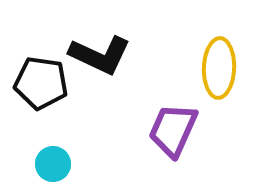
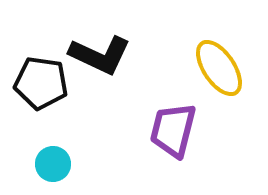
yellow ellipse: rotated 36 degrees counterclockwise
purple trapezoid: rotated 10 degrees counterclockwise
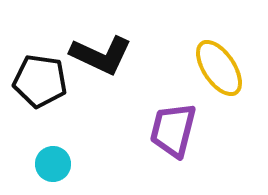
black L-shape: moved 1 px right
black pentagon: moved 1 px left, 2 px up
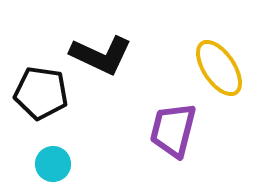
black pentagon: moved 1 px right, 12 px down
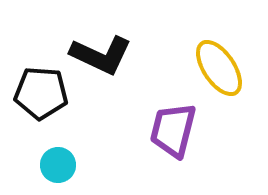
black pentagon: rotated 4 degrees counterclockwise
cyan circle: moved 5 px right, 1 px down
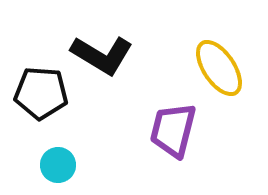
black L-shape: moved 1 px right; rotated 6 degrees clockwise
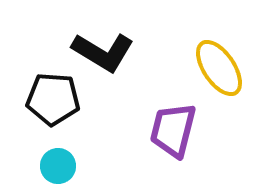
black L-shape: moved 1 px right, 3 px up
black pentagon: moved 12 px right, 6 px down
cyan circle: moved 1 px down
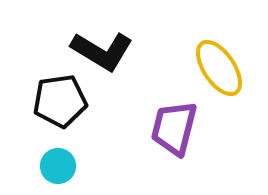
black L-shape: moved 1 px left, 1 px up
black pentagon: moved 7 px right, 2 px down; rotated 12 degrees counterclockwise
purple trapezoid: moved 1 px right, 2 px up
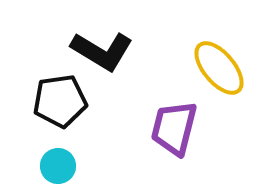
yellow ellipse: rotated 6 degrees counterclockwise
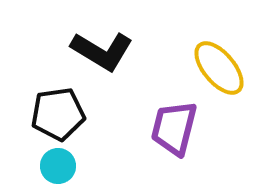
black pentagon: moved 2 px left, 13 px down
